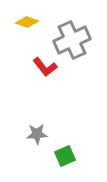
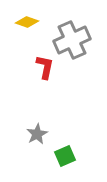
red L-shape: rotated 130 degrees counterclockwise
gray star: rotated 25 degrees counterclockwise
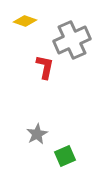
yellow diamond: moved 2 px left, 1 px up
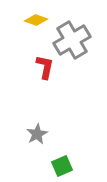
yellow diamond: moved 11 px right, 1 px up
gray cross: rotated 6 degrees counterclockwise
green square: moved 3 px left, 10 px down
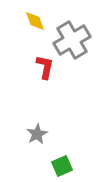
yellow diamond: moved 1 px left, 1 px down; rotated 50 degrees clockwise
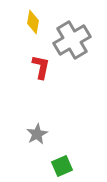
yellow diamond: moved 2 px left, 1 px down; rotated 30 degrees clockwise
red L-shape: moved 4 px left
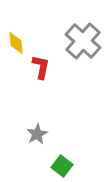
yellow diamond: moved 17 px left, 21 px down; rotated 15 degrees counterclockwise
gray cross: moved 11 px right, 1 px down; rotated 18 degrees counterclockwise
green square: rotated 30 degrees counterclockwise
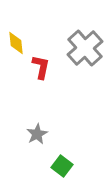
gray cross: moved 2 px right, 7 px down; rotated 6 degrees clockwise
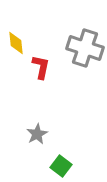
gray cross: rotated 30 degrees counterclockwise
green square: moved 1 px left
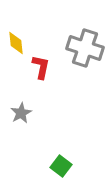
gray star: moved 16 px left, 21 px up
